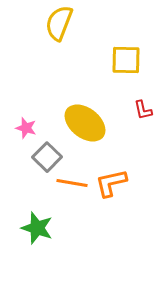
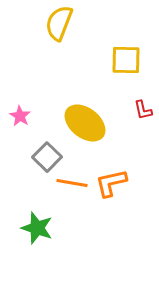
pink star: moved 6 px left, 12 px up; rotated 15 degrees clockwise
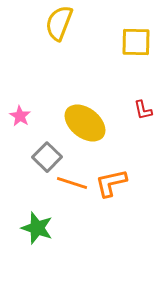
yellow square: moved 10 px right, 18 px up
orange line: rotated 8 degrees clockwise
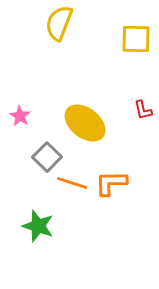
yellow square: moved 3 px up
orange L-shape: rotated 12 degrees clockwise
green star: moved 1 px right, 2 px up
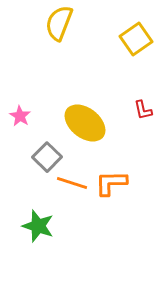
yellow square: rotated 36 degrees counterclockwise
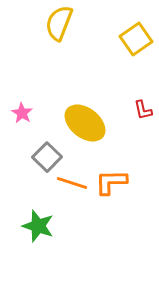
pink star: moved 2 px right, 3 px up
orange L-shape: moved 1 px up
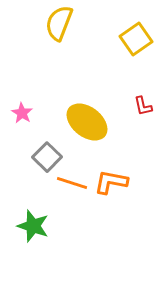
red L-shape: moved 4 px up
yellow ellipse: moved 2 px right, 1 px up
orange L-shape: rotated 12 degrees clockwise
green star: moved 5 px left
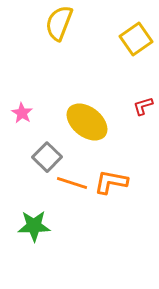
red L-shape: rotated 85 degrees clockwise
green star: moved 1 px right; rotated 20 degrees counterclockwise
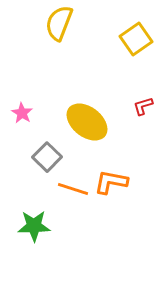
orange line: moved 1 px right, 6 px down
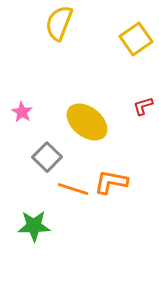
pink star: moved 1 px up
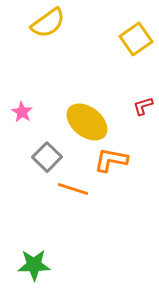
yellow semicircle: moved 11 px left; rotated 147 degrees counterclockwise
orange L-shape: moved 22 px up
green star: moved 39 px down
